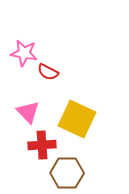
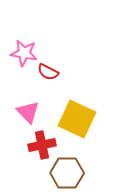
red cross: rotated 8 degrees counterclockwise
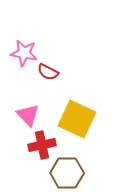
pink triangle: moved 3 px down
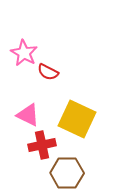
pink star: rotated 20 degrees clockwise
pink triangle: rotated 20 degrees counterclockwise
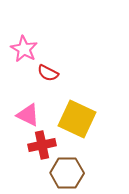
pink star: moved 4 px up
red semicircle: moved 1 px down
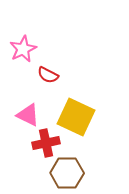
pink star: moved 1 px left; rotated 16 degrees clockwise
red semicircle: moved 2 px down
yellow square: moved 1 px left, 2 px up
red cross: moved 4 px right, 2 px up
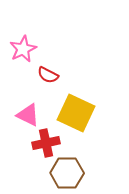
yellow square: moved 4 px up
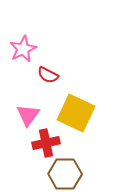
pink triangle: rotated 40 degrees clockwise
brown hexagon: moved 2 px left, 1 px down
